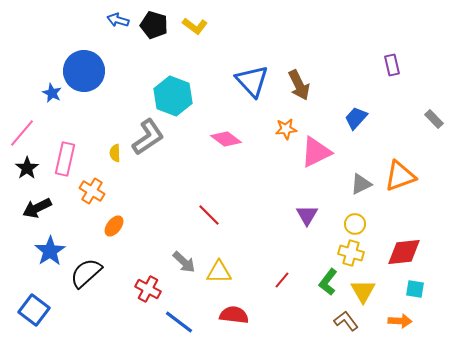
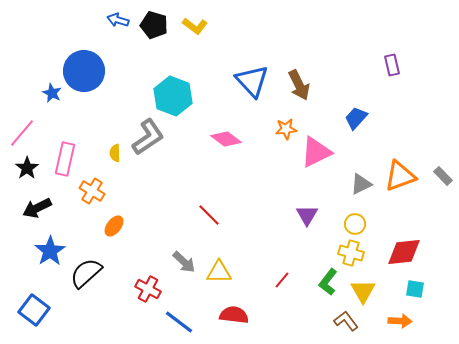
gray rectangle at (434, 119): moved 9 px right, 57 px down
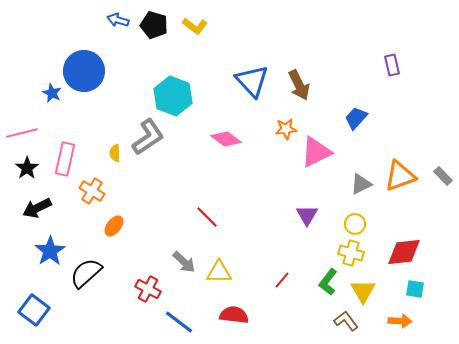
pink line at (22, 133): rotated 36 degrees clockwise
red line at (209, 215): moved 2 px left, 2 px down
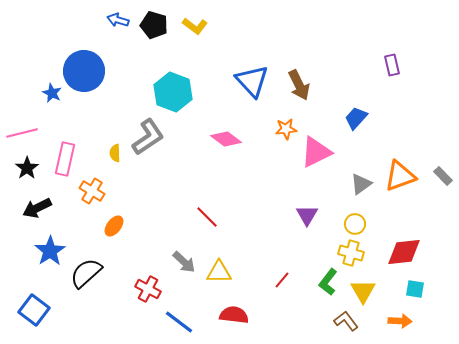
cyan hexagon at (173, 96): moved 4 px up
gray triangle at (361, 184): rotated 10 degrees counterclockwise
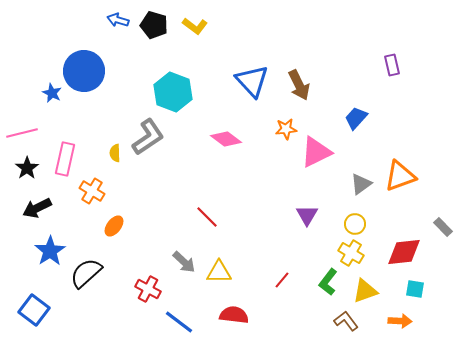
gray rectangle at (443, 176): moved 51 px down
yellow cross at (351, 253): rotated 15 degrees clockwise
yellow triangle at (363, 291): moved 2 px right; rotated 40 degrees clockwise
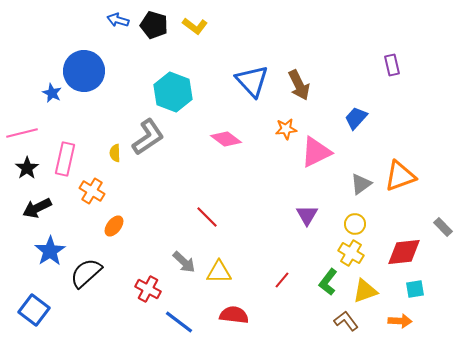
cyan square at (415, 289): rotated 18 degrees counterclockwise
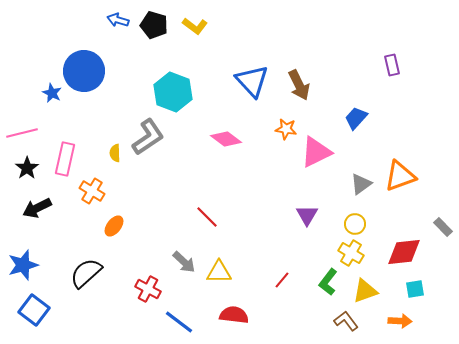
orange star at (286, 129): rotated 15 degrees clockwise
blue star at (50, 251): moved 27 px left, 14 px down; rotated 16 degrees clockwise
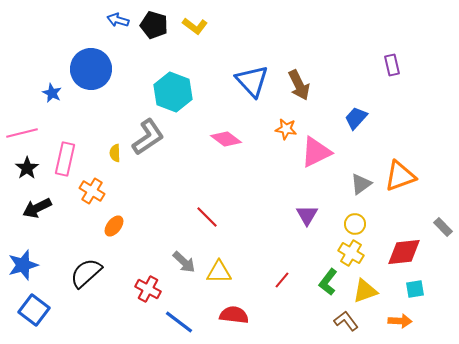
blue circle at (84, 71): moved 7 px right, 2 px up
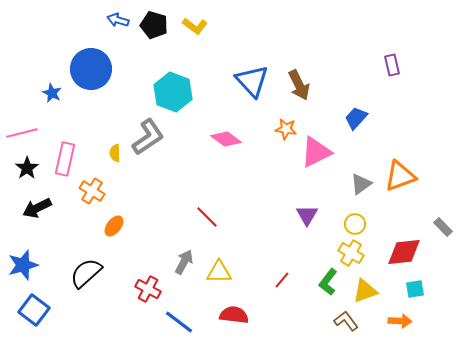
gray arrow at (184, 262): rotated 105 degrees counterclockwise
